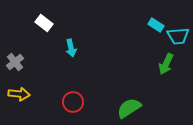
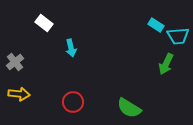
green semicircle: rotated 115 degrees counterclockwise
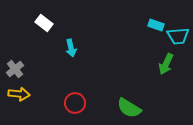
cyan rectangle: rotated 14 degrees counterclockwise
gray cross: moved 7 px down
red circle: moved 2 px right, 1 px down
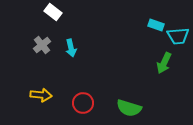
white rectangle: moved 9 px right, 11 px up
green arrow: moved 2 px left, 1 px up
gray cross: moved 27 px right, 24 px up
yellow arrow: moved 22 px right, 1 px down
red circle: moved 8 px right
green semicircle: rotated 15 degrees counterclockwise
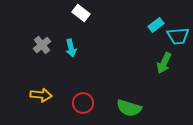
white rectangle: moved 28 px right, 1 px down
cyan rectangle: rotated 56 degrees counterclockwise
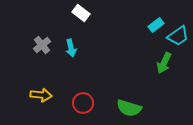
cyan trapezoid: rotated 30 degrees counterclockwise
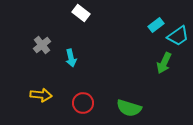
cyan arrow: moved 10 px down
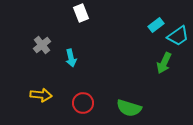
white rectangle: rotated 30 degrees clockwise
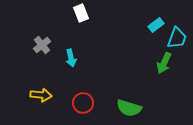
cyan trapezoid: moved 1 px left, 2 px down; rotated 35 degrees counterclockwise
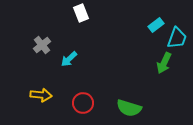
cyan arrow: moved 2 px left, 1 px down; rotated 60 degrees clockwise
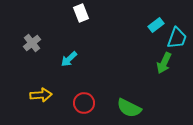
gray cross: moved 10 px left, 2 px up
yellow arrow: rotated 10 degrees counterclockwise
red circle: moved 1 px right
green semicircle: rotated 10 degrees clockwise
